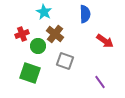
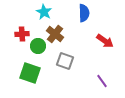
blue semicircle: moved 1 px left, 1 px up
red cross: rotated 16 degrees clockwise
purple line: moved 2 px right, 1 px up
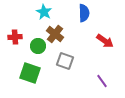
red cross: moved 7 px left, 3 px down
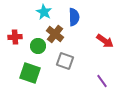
blue semicircle: moved 10 px left, 4 px down
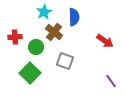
cyan star: rotated 14 degrees clockwise
brown cross: moved 1 px left, 2 px up
green circle: moved 2 px left, 1 px down
green square: rotated 25 degrees clockwise
purple line: moved 9 px right
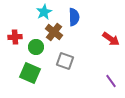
red arrow: moved 6 px right, 2 px up
green square: rotated 20 degrees counterclockwise
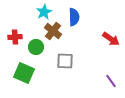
brown cross: moved 1 px left, 1 px up
gray square: rotated 18 degrees counterclockwise
green square: moved 6 px left
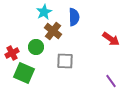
red cross: moved 3 px left, 16 px down; rotated 24 degrees counterclockwise
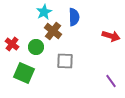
red arrow: moved 3 px up; rotated 18 degrees counterclockwise
red cross: moved 9 px up; rotated 24 degrees counterclockwise
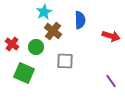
blue semicircle: moved 6 px right, 3 px down
